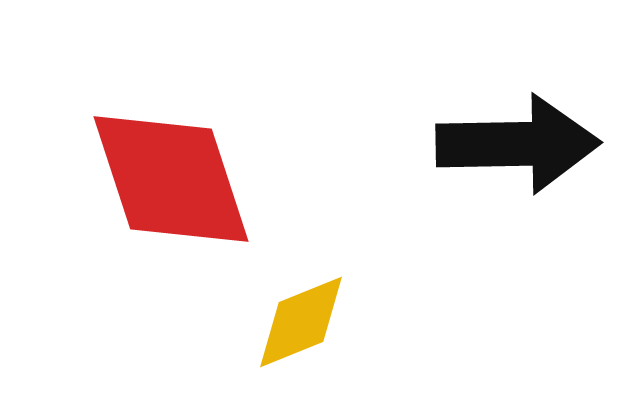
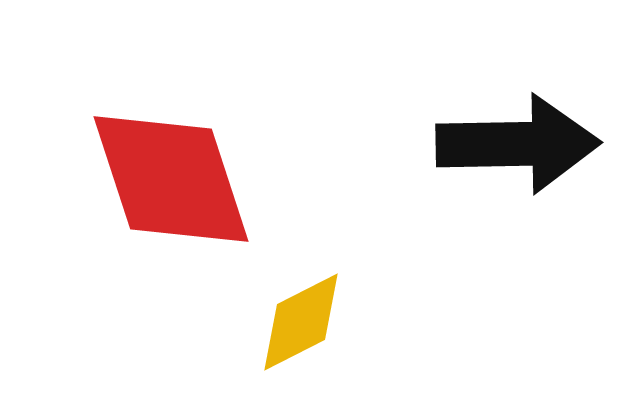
yellow diamond: rotated 5 degrees counterclockwise
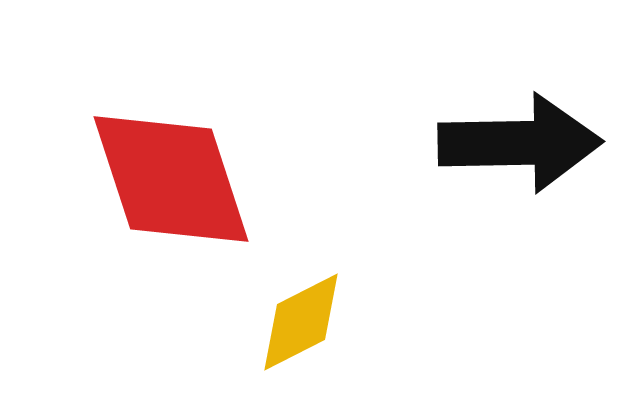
black arrow: moved 2 px right, 1 px up
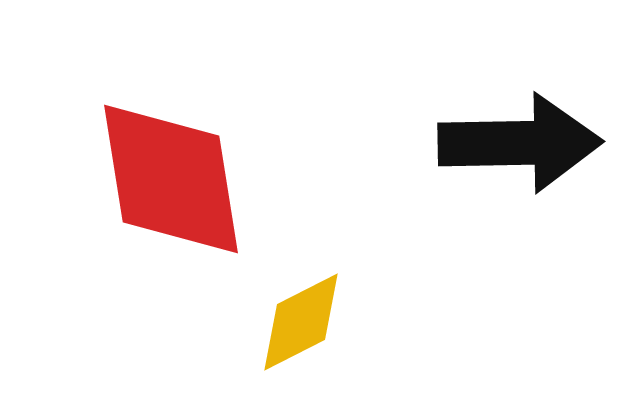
red diamond: rotated 9 degrees clockwise
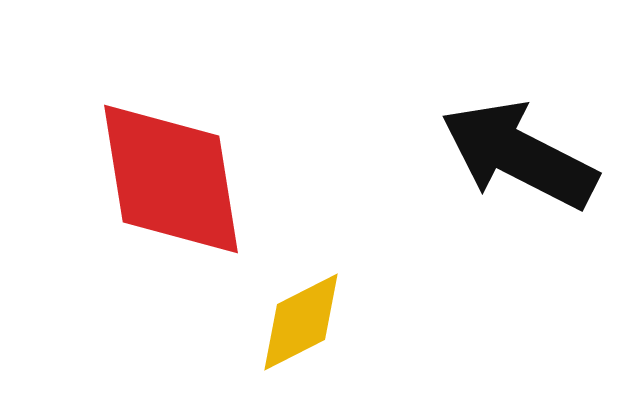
black arrow: moved 1 px left, 12 px down; rotated 152 degrees counterclockwise
